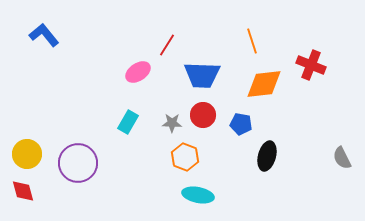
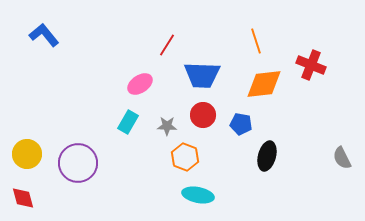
orange line: moved 4 px right
pink ellipse: moved 2 px right, 12 px down
gray star: moved 5 px left, 3 px down
red diamond: moved 7 px down
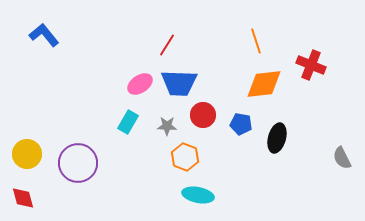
blue trapezoid: moved 23 px left, 8 px down
black ellipse: moved 10 px right, 18 px up
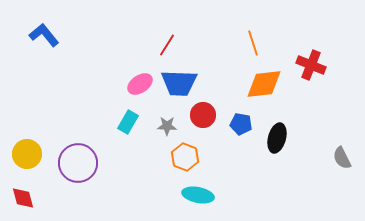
orange line: moved 3 px left, 2 px down
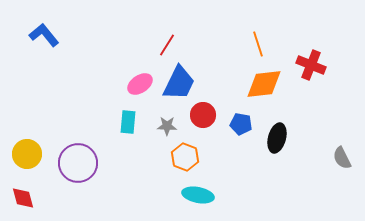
orange line: moved 5 px right, 1 px down
blue trapezoid: rotated 66 degrees counterclockwise
cyan rectangle: rotated 25 degrees counterclockwise
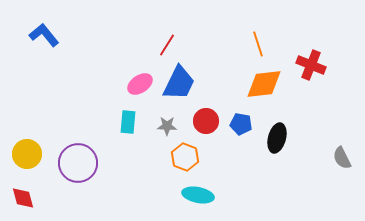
red circle: moved 3 px right, 6 px down
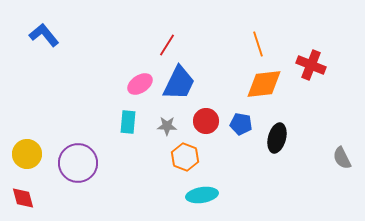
cyan ellipse: moved 4 px right; rotated 20 degrees counterclockwise
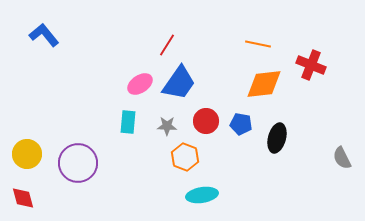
orange line: rotated 60 degrees counterclockwise
blue trapezoid: rotated 9 degrees clockwise
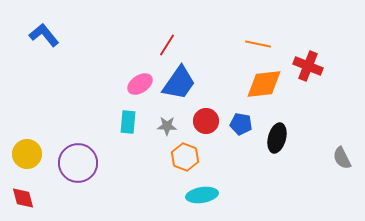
red cross: moved 3 px left, 1 px down
